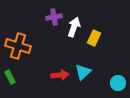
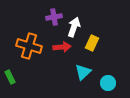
yellow rectangle: moved 2 px left, 5 px down
orange cross: moved 11 px right
red arrow: moved 2 px right, 28 px up
cyan circle: moved 10 px left
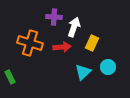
purple cross: rotated 14 degrees clockwise
orange cross: moved 1 px right, 3 px up
cyan circle: moved 16 px up
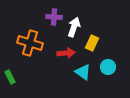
red arrow: moved 4 px right, 6 px down
cyan triangle: rotated 42 degrees counterclockwise
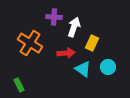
orange cross: rotated 15 degrees clockwise
cyan triangle: moved 3 px up
green rectangle: moved 9 px right, 8 px down
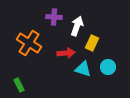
white arrow: moved 3 px right, 1 px up
orange cross: moved 1 px left
cyan triangle: rotated 18 degrees counterclockwise
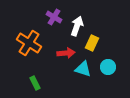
purple cross: rotated 28 degrees clockwise
green rectangle: moved 16 px right, 2 px up
